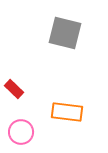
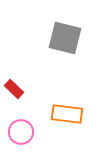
gray square: moved 5 px down
orange rectangle: moved 2 px down
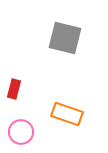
red rectangle: rotated 60 degrees clockwise
orange rectangle: rotated 12 degrees clockwise
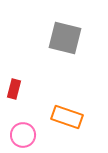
orange rectangle: moved 3 px down
pink circle: moved 2 px right, 3 px down
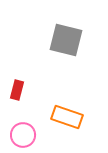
gray square: moved 1 px right, 2 px down
red rectangle: moved 3 px right, 1 px down
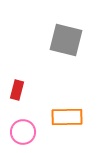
orange rectangle: rotated 20 degrees counterclockwise
pink circle: moved 3 px up
